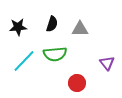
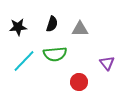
red circle: moved 2 px right, 1 px up
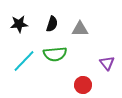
black star: moved 1 px right, 3 px up
red circle: moved 4 px right, 3 px down
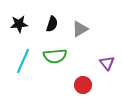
gray triangle: rotated 30 degrees counterclockwise
green semicircle: moved 2 px down
cyan line: moved 1 px left; rotated 20 degrees counterclockwise
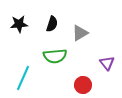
gray triangle: moved 4 px down
cyan line: moved 17 px down
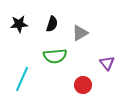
cyan line: moved 1 px left, 1 px down
